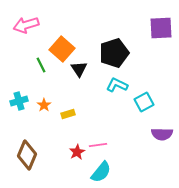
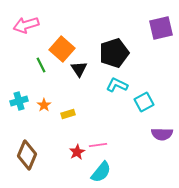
purple square: rotated 10 degrees counterclockwise
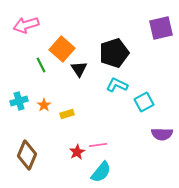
yellow rectangle: moved 1 px left
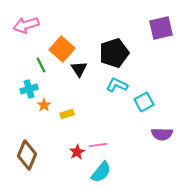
cyan cross: moved 10 px right, 12 px up
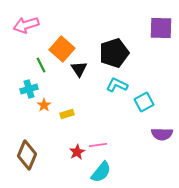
purple square: rotated 15 degrees clockwise
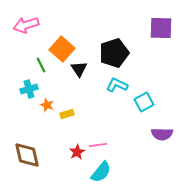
orange star: moved 3 px right; rotated 16 degrees counterclockwise
brown diamond: rotated 36 degrees counterclockwise
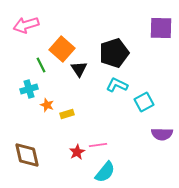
cyan semicircle: moved 4 px right
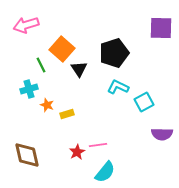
cyan L-shape: moved 1 px right, 2 px down
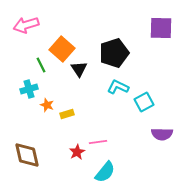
pink line: moved 3 px up
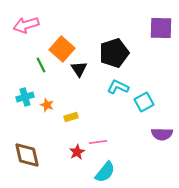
cyan cross: moved 4 px left, 8 px down
yellow rectangle: moved 4 px right, 3 px down
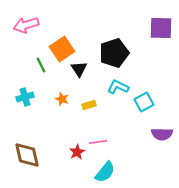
orange square: rotated 15 degrees clockwise
orange star: moved 15 px right, 6 px up
yellow rectangle: moved 18 px right, 12 px up
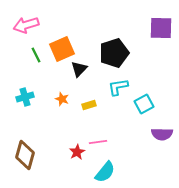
orange square: rotated 10 degrees clockwise
green line: moved 5 px left, 10 px up
black triangle: rotated 18 degrees clockwise
cyan L-shape: rotated 35 degrees counterclockwise
cyan square: moved 2 px down
brown diamond: moved 2 px left; rotated 28 degrees clockwise
